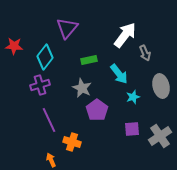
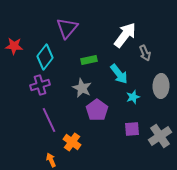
gray ellipse: rotated 15 degrees clockwise
orange cross: rotated 18 degrees clockwise
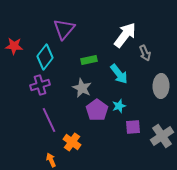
purple triangle: moved 3 px left, 1 px down
cyan star: moved 14 px left, 9 px down
purple square: moved 1 px right, 2 px up
gray cross: moved 2 px right
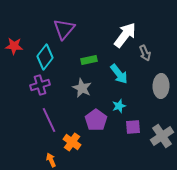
purple pentagon: moved 1 px left, 10 px down
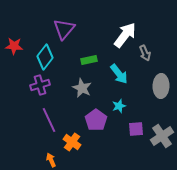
purple square: moved 3 px right, 2 px down
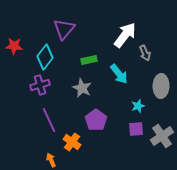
cyan star: moved 19 px right
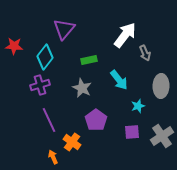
cyan arrow: moved 6 px down
purple square: moved 4 px left, 3 px down
orange arrow: moved 2 px right, 3 px up
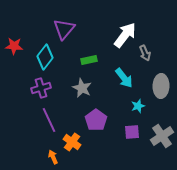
cyan arrow: moved 5 px right, 2 px up
purple cross: moved 1 px right, 3 px down
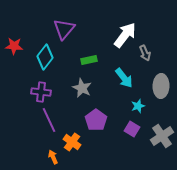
purple cross: moved 4 px down; rotated 24 degrees clockwise
purple square: moved 3 px up; rotated 35 degrees clockwise
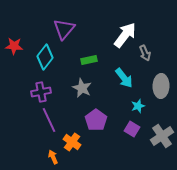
purple cross: rotated 18 degrees counterclockwise
